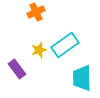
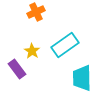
yellow star: moved 7 px left, 1 px down; rotated 21 degrees counterclockwise
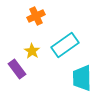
orange cross: moved 4 px down
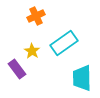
cyan rectangle: moved 1 px left, 2 px up
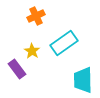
cyan trapezoid: moved 1 px right, 2 px down
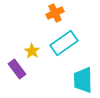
orange cross: moved 19 px right, 3 px up
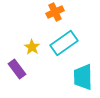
orange cross: moved 1 px up
yellow star: moved 4 px up
cyan trapezoid: moved 3 px up
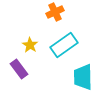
cyan rectangle: moved 2 px down
yellow star: moved 2 px left, 2 px up
purple rectangle: moved 2 px right
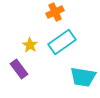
cyan rectangle: moved 2 px left, 3 px up
cyan trapezoid: rotated 80 degrees counterclockwise
